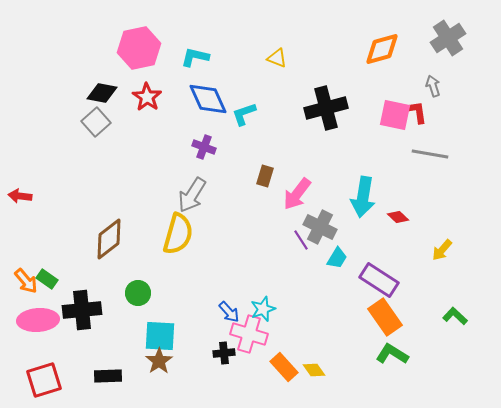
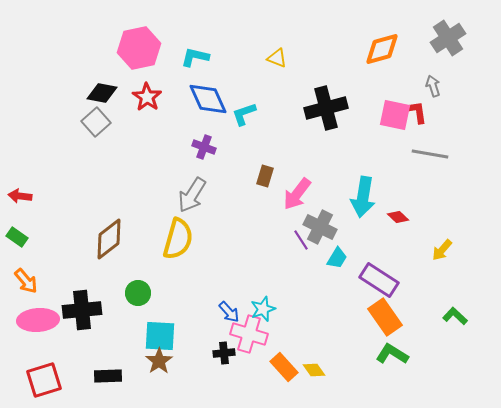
yellow semicircle at (178, 234): moved 5 px down
green rectangle at (47, 279): moved 30 px left, 42 px up
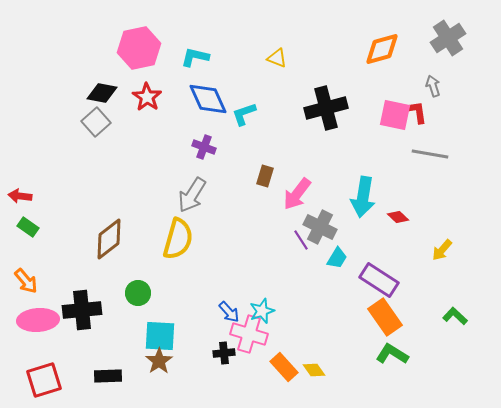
green rectangle at (17, 237): moved 11 px right, 10 px up
cyan star at (263, 309): moved 1 px left, 2 px down
